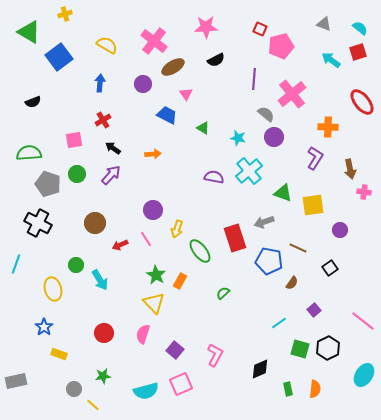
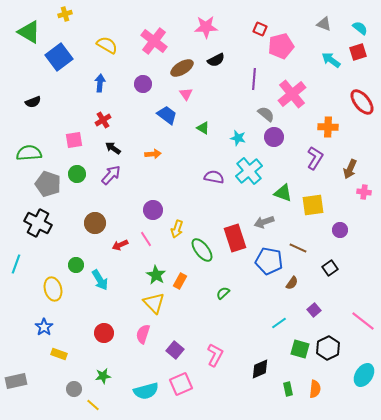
brown ellipse at (173, 67): moved 9 px right, 1 px down
blue trapezoid at (167, 115): rotated 10 degrees clockwise
brown arrow at (350, 169): rotated 36 degrees clockwise
green ellipse at (200, 251): moved 2 px right, 1 px up
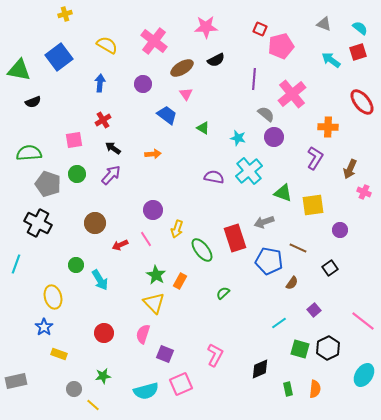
green triangle at (29, 32): moved 10 px left, 38 px down; rotated 20 degrees counterclockwise
pink cross at (364, 192): rotated 16 degrees clockwise
yellow ellipse at (53, 289): moved 8 px down
purple square at (175, 350): moved 10 px left, 4 px down; rotated 18 degrees counterclockwise
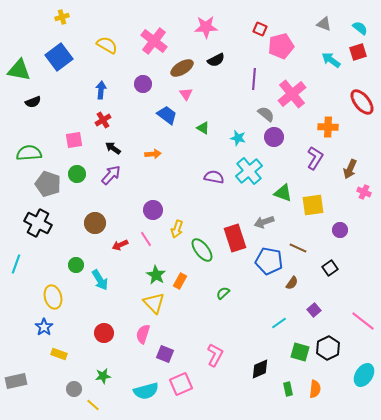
yellow cross at (65, 14): moved 3 px left, 3 px down
blue arrow at (100, 83): moved 1 px right, 7 px down
green square at (300, 349): moved 3 px down
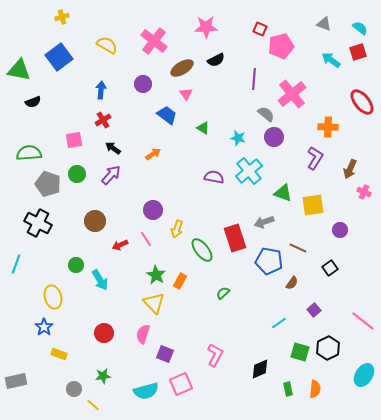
orange arrow at (153, 154): rotated 28 degrees counterclockwise
brown circle at (95, 223): moved 2 px up
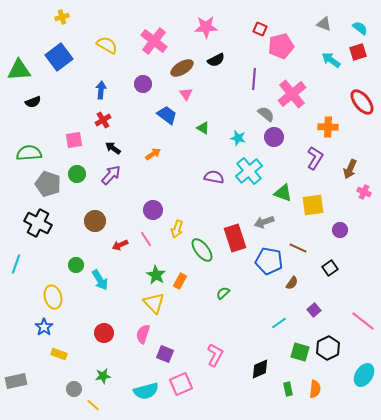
green triangle at (19, 70): rotated 15 degrees counterclockwise
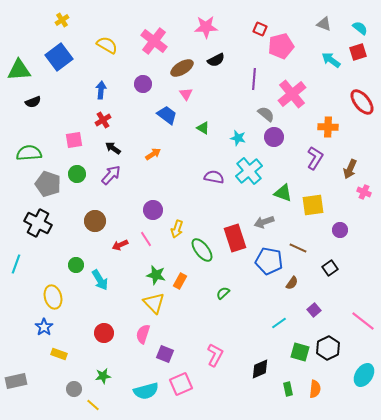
yellow cross at (62, 17): moved 3 px down; rotated 16 degrees counterclockwise
green star at (156, 275): rotated 18 degrees counterclockwise
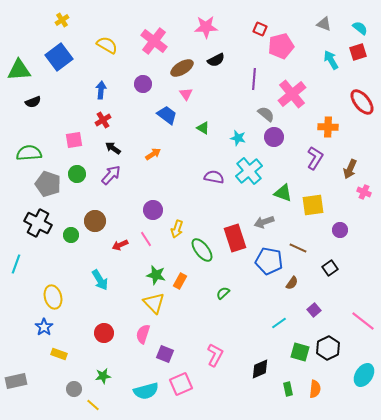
cyan arrow at (331, 60): rotated 24 degrees clockwise
green circle at (76, 265): moved 5 px left, 30 px up
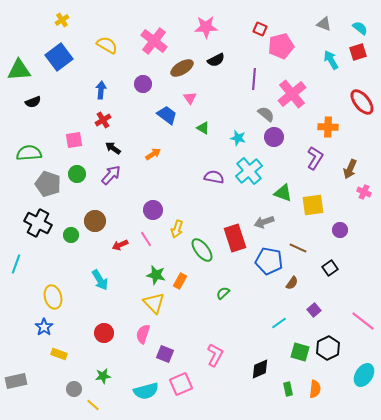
pink triangle at (186, 94): moved 4 px right, 4 px down
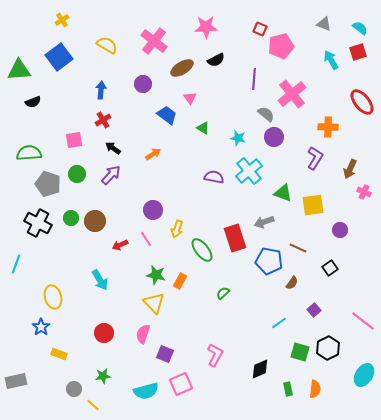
green circle at (71, 235): moved 17 px up
blue star at (44, 327): moved 3 px left
